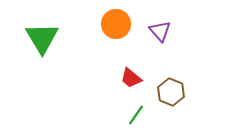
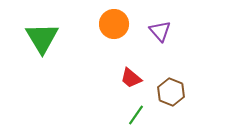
orange circle: moved 2 px left
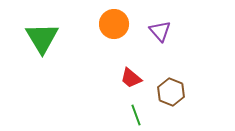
green line: rotated 55 degrees counterclockwise
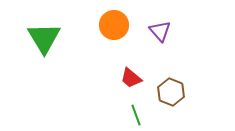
orange circle: moved 1 px down
green triangle: moved 2 px right
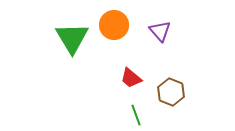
green triangle: moved 28 px right
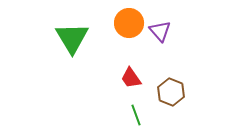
orange circle: moved 15 px right, 2 px up
red trapezoid: rotated 15 degrees clockwise
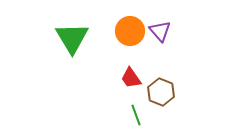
orange circle: moved 1 px right, 8 px down
brown hexagon: moved 10 px left
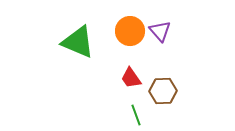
green triangle: moved 6 px right, 4 px down; rotated 36 degrees counterclockwise
brown hexagon: moved 2 px right, 1 px up; rotated 24 degrees counterclockwise
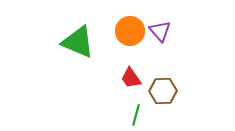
green line: rotated 35 degrees clockwise
